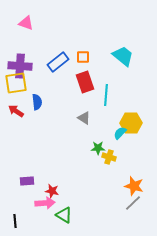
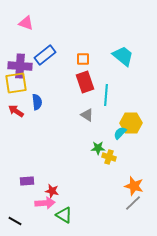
orange square: moved 2 px down
blue rectangle: moved 13 px left, 7 px up
gray triangle: moved 3 px right, 3 px up
black line: rotated 56 degrees counterclockwise
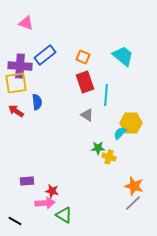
orange square: moved 2 px up; rotated 24 degrees clockwise
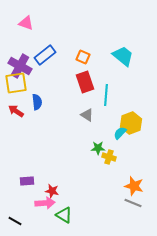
purple cross: rotated 25 degrees clockwise
yellow hexagon: rotated 20 degrees counterclockwise
gray line: rotated 66 degrees clockwise
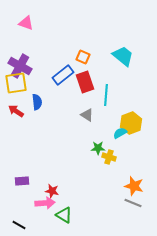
blue rectangle: moved 18 px right, 20 px down
cyan semicircle: rotated 16 degrees clockwise
purple rectangle: moved 5 px left
black line: moved 4 px right, 4 px down
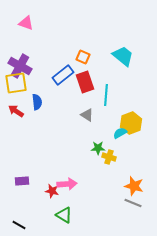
pink arrow: moved 22 px right, 19 px up
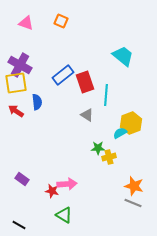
orange square: moved 22 px left, 36 px up
purple cross: moved 1 px up
yellow cross: rotated 32 degrees counterclockwise
purple rectangle: moved 2 px up; rotated 40 degrees clockwise
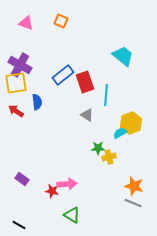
green triangle: moved 8 px right
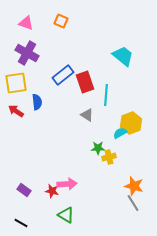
purple cross: moved 7 px right, 12 px up
purple rectangle: moved 2 px right, 11 px down
gray line: rotated 36 degrees clockwise
green triangle: moved 6 px left
black line: moved 2 px right, 2 px up
